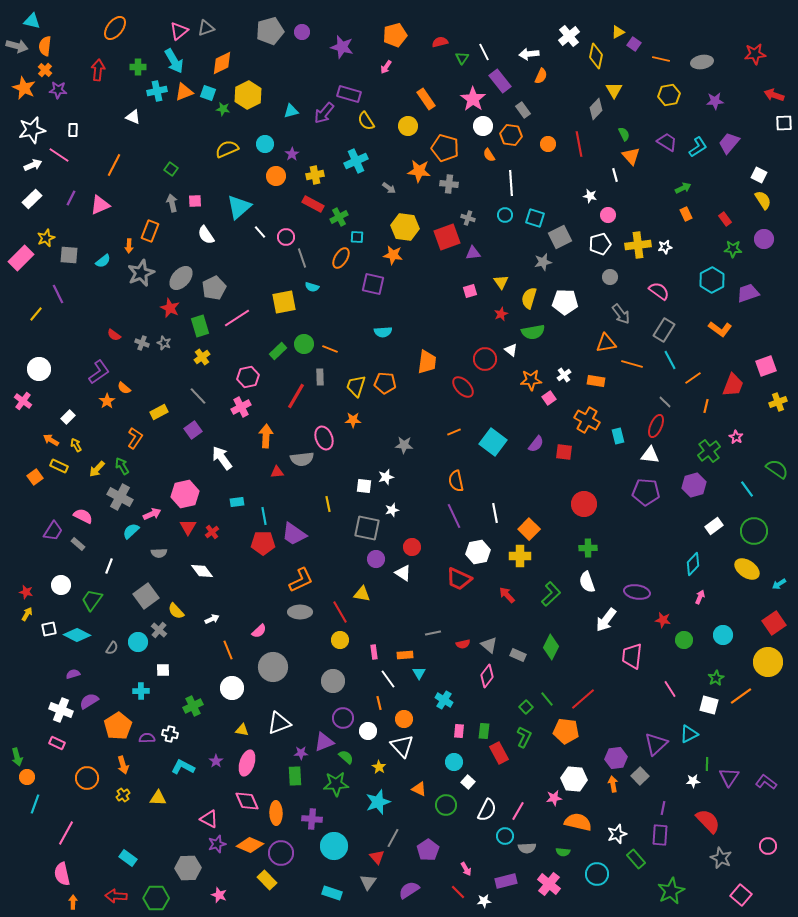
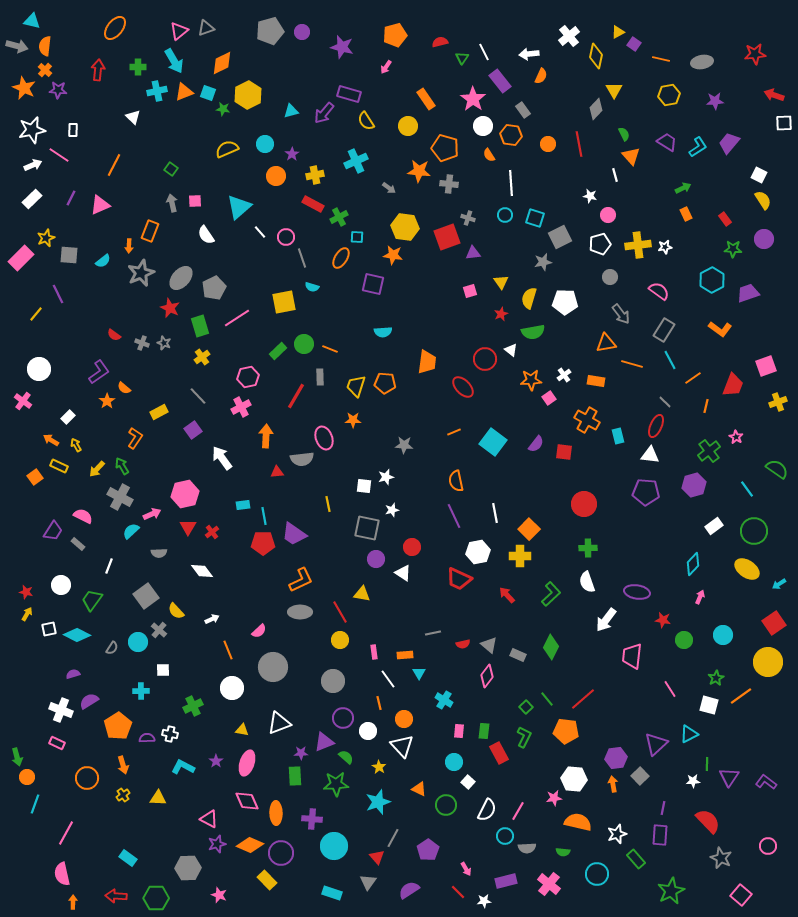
white triangle at (133, 117): rotated 21 degrees clockwise
cyan rectangle at (237, 502): moved 6 px right, 3 px down
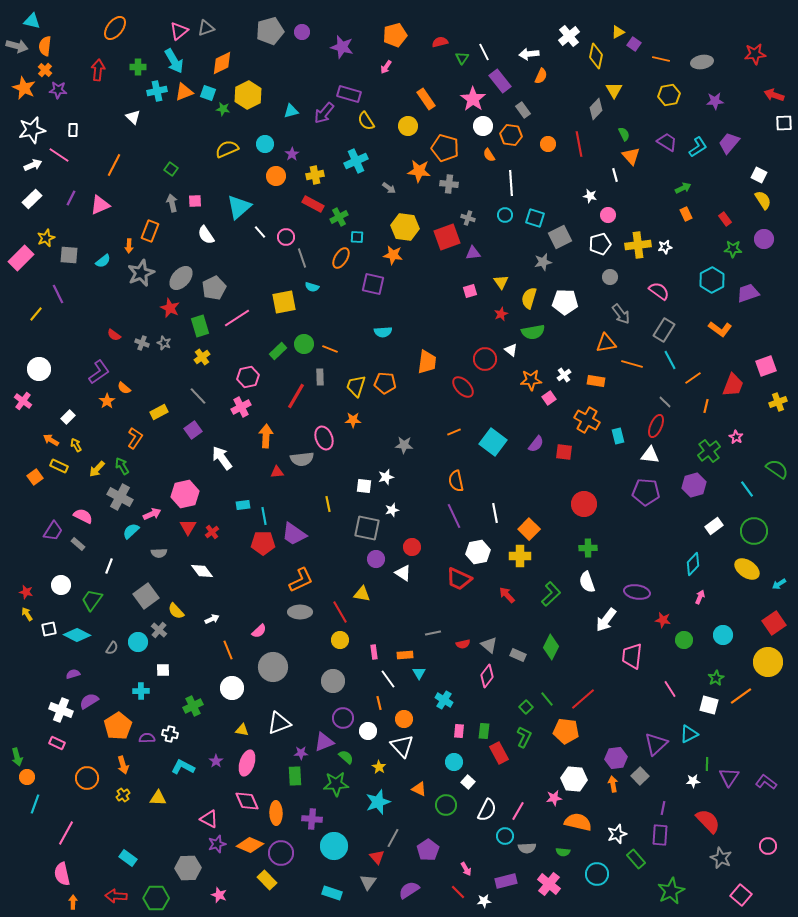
yellow arrow at (27, 614): rotated 64 degrees counterclockwise
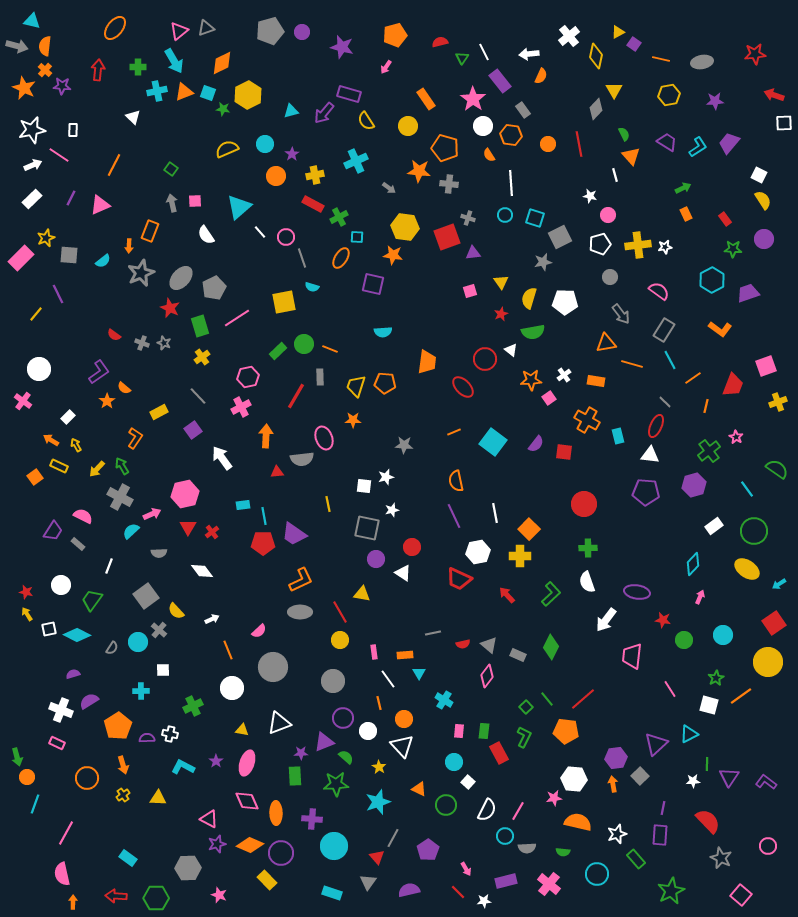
purple star at (58, 90): moved 4 px right, 4 px up
purple semicircle at (409, 890): rotated 20 degrees clockwise
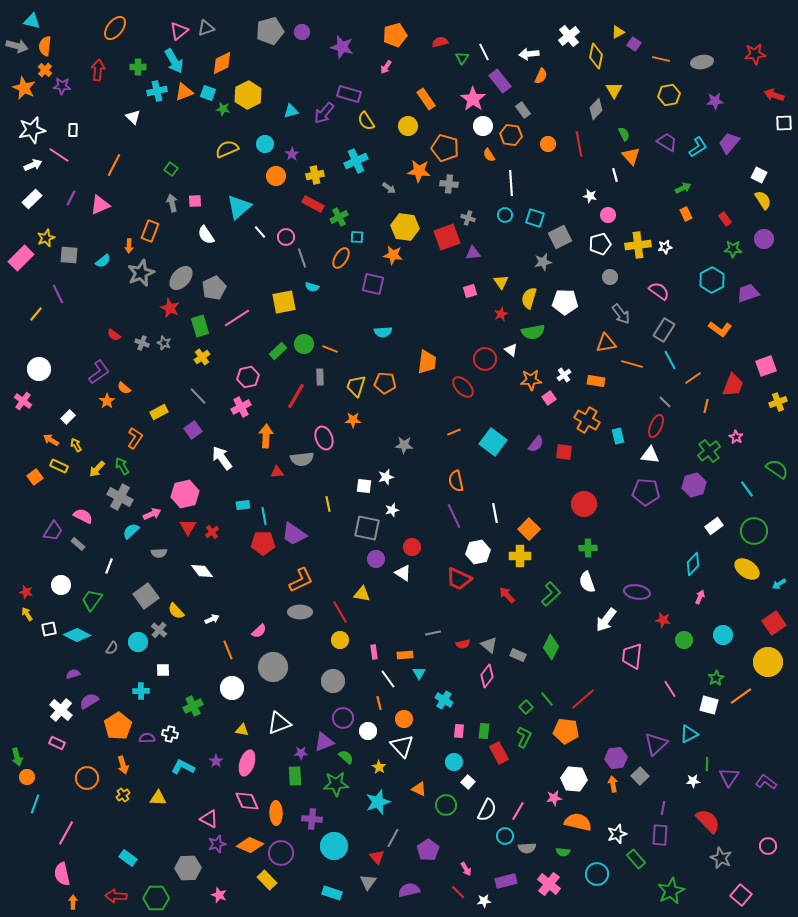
white cross at (61, 710): rotated 20 degrees clockwise
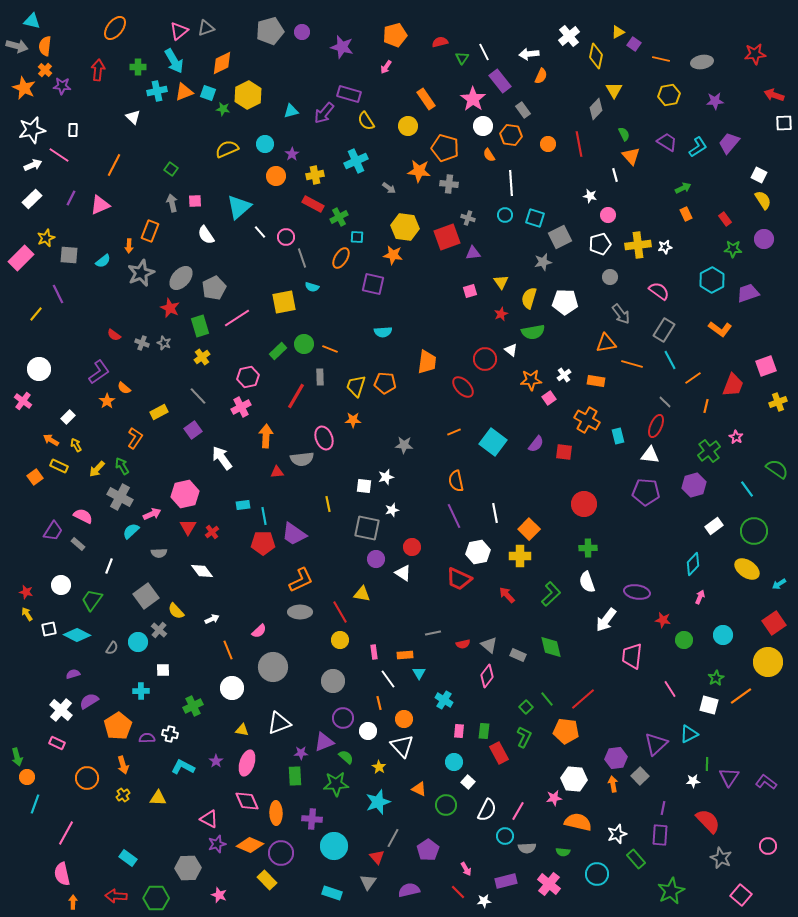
green diamond at (551, 647): rotated 40 degrees counterclockwise
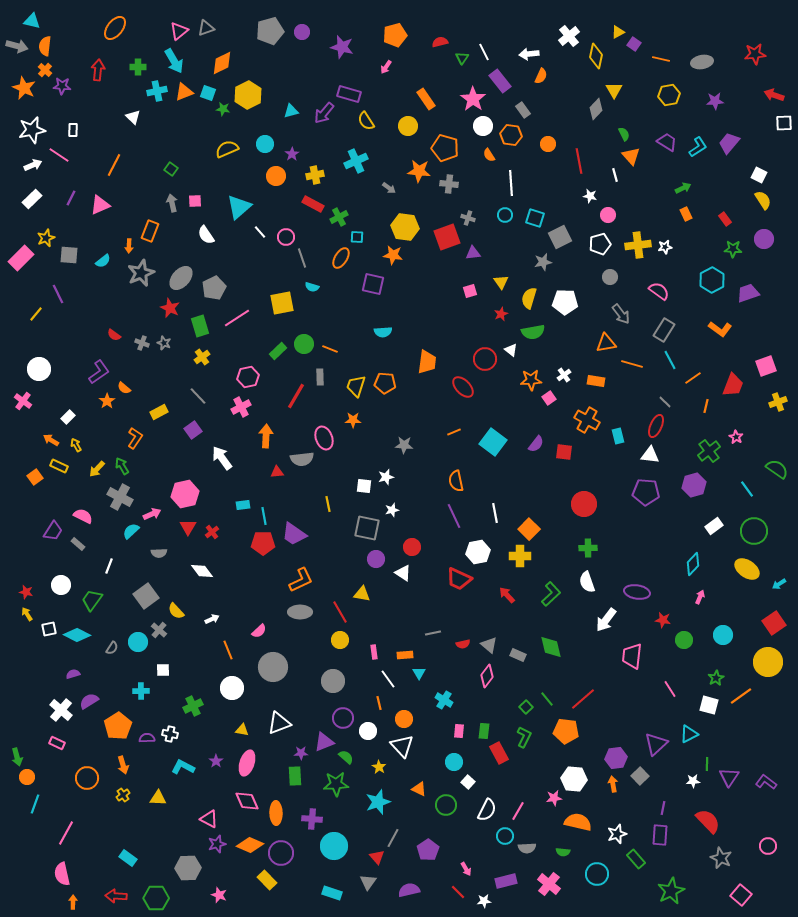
red line at (579, 144): moved 17 px down
yellow square at (284, 302): moved 2 px left, 1 px down
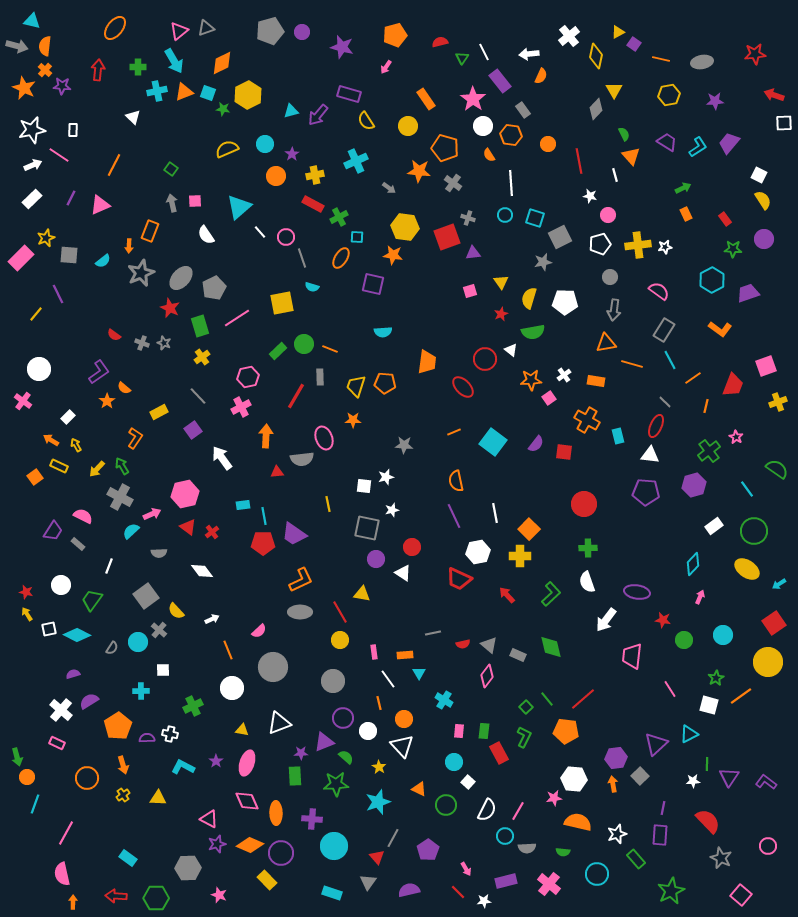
purple arrow at (324, 113): moved 6 px left, 2 px down
gray cross at (449, 184): moved 4 px right, 1 px up; rotated 30 degrees clockwise
gray arrow at (621, 314): moved 7 px left, 4 px up; rotated 45 degrees clockwise
red triangle at (188, 527): rotated 24 degrees counterclockwise
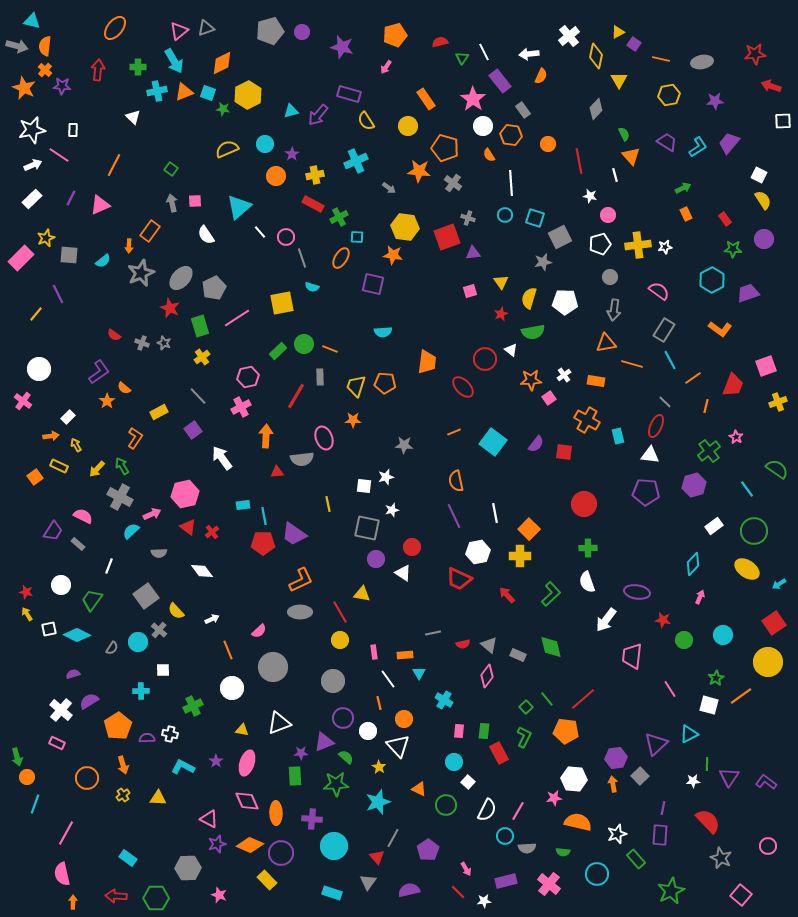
yellow triangle at (614, 90): moved 5 px right, 10 px up
red arrow at (774, 95): moved 3 px left, 9 px up
white square at (784, 123): moved 1 px left, 2 px up
orange rectangle at (150, 231): rotated 15 degrees clockwise
orange arrow at (51, 440): moved 4 px up; rotated 140 degrees clockwise
white triangle at (402, 746): moved 4 px left
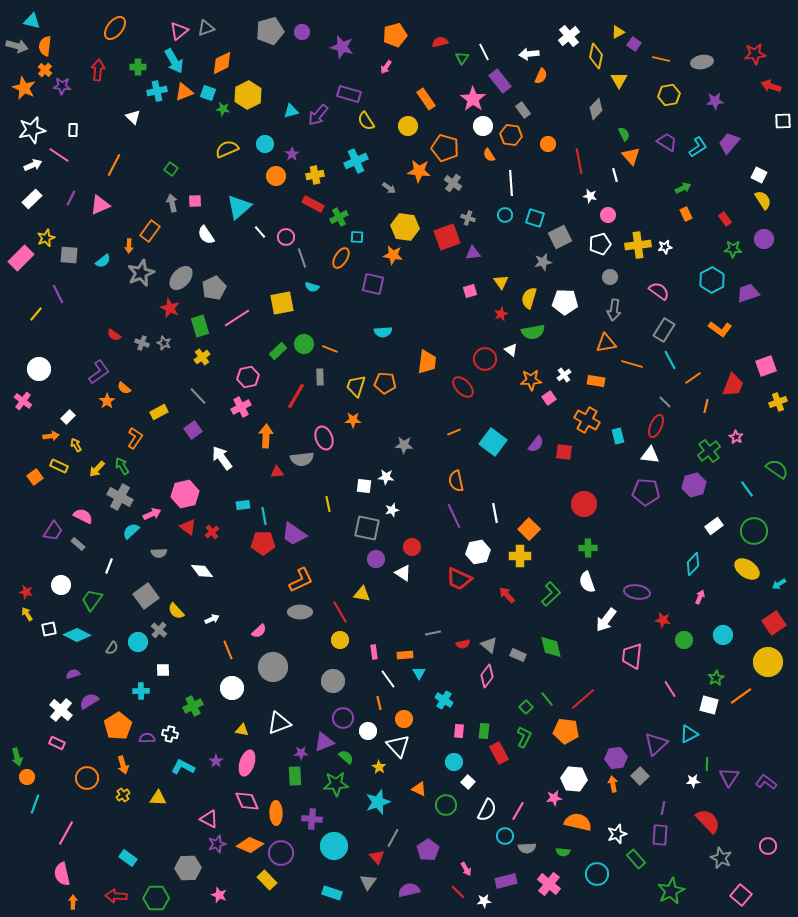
white star at (386, 477): rotated 21 degrees clockwise
